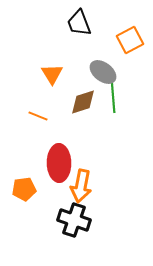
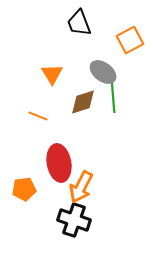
red ellipse: rotated 9 degrees counterclockwise
orange arrow: moved 1 px down; rotated 16 degrees clockwise
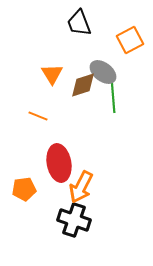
brown diamond: moved 17 px up
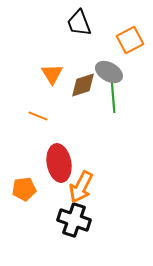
gray ellipse: moved 6 px right; rotated 8 degrees counterclockwise
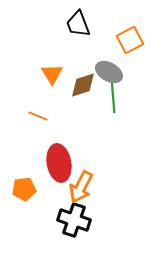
black trapezoid: moved 1 px left, 1 px down
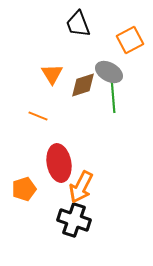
orange pentagon: rotated 10 degrees counterclockwise
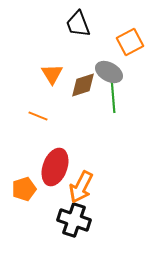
orange square: moved 2 px down
red ellipse: moved 4 px left, 4 px down; rotated 30 degrees clockwise
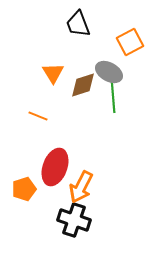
orange triangle: moved 1 px right, 1 px up
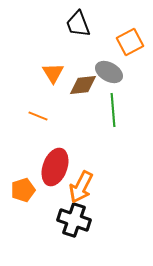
brown diamond: rotated 12 degrees clockwise
green line: moved 14 px down
orange pentagon: moved 1 px left, 1 px down
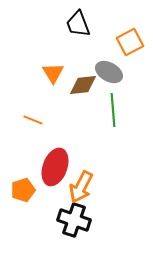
orange line: moved 5 px left, 4 px down
